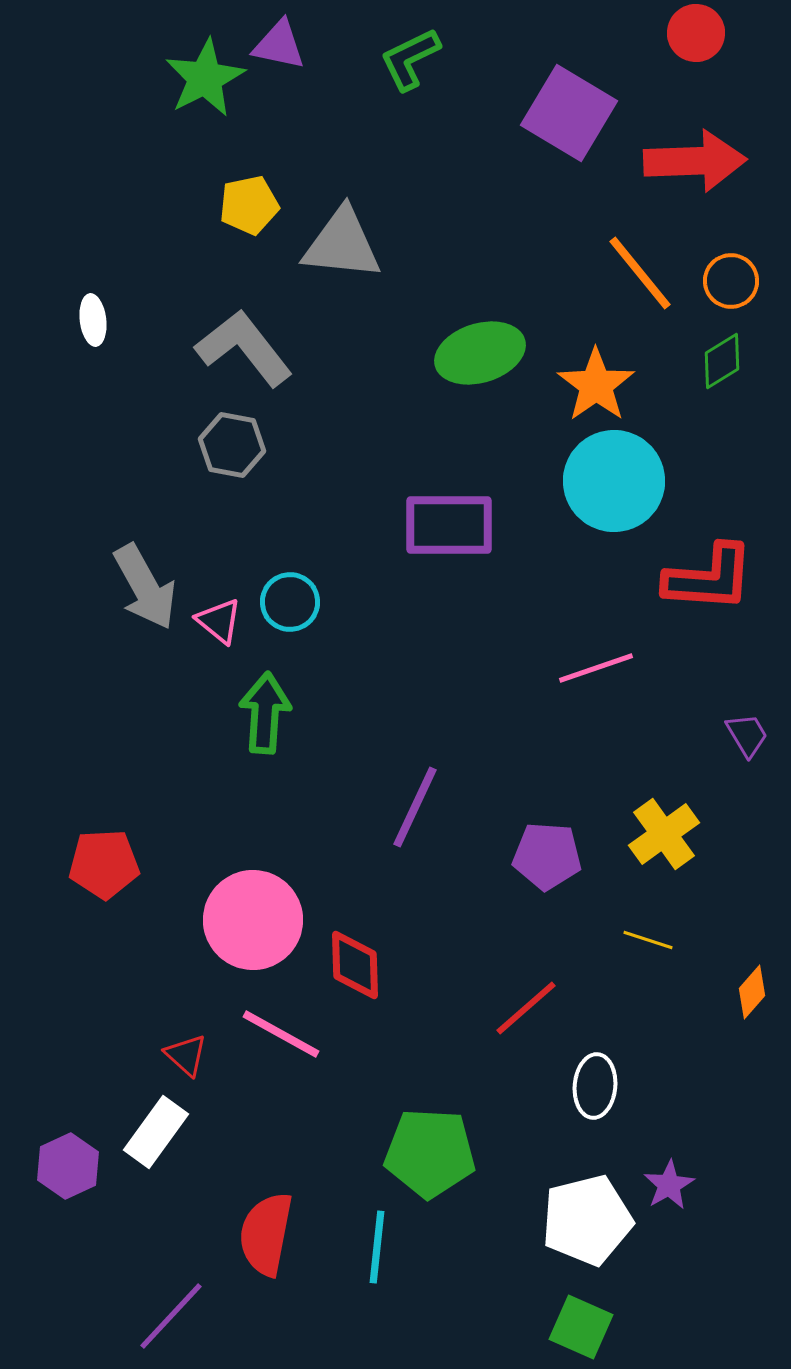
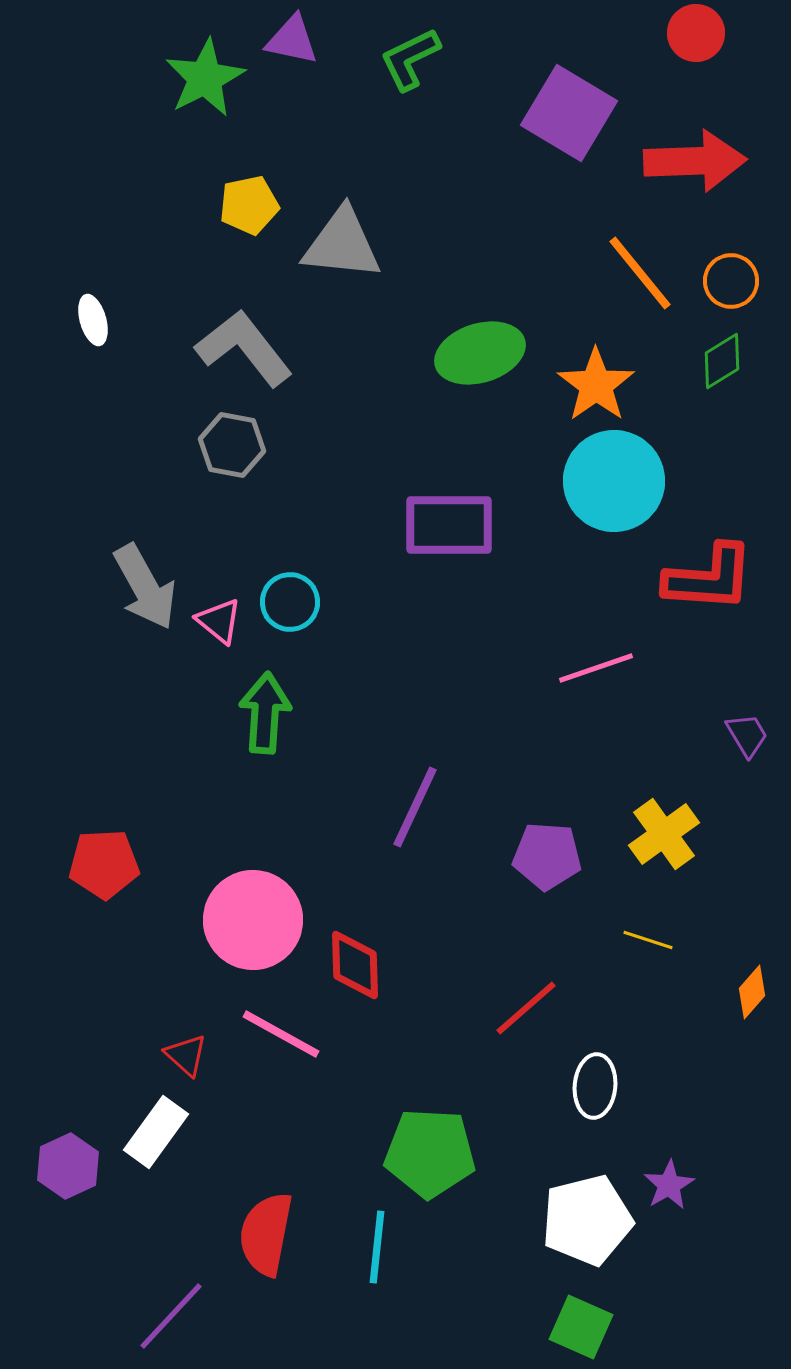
purple triangle at (279, 45): moved 13 px right, 5 px up
white ellipse at (93, 320): rotated 9 degrees counterclockwise
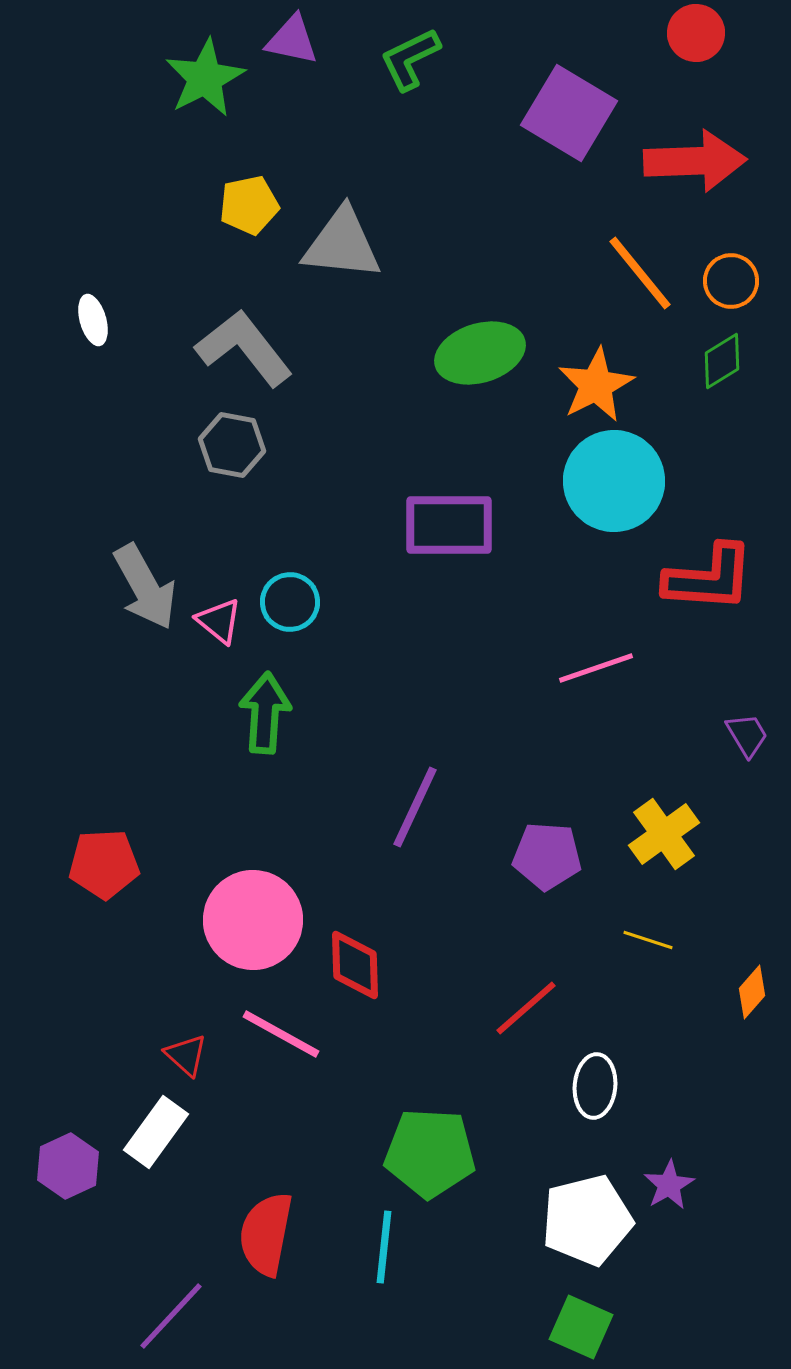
orange star at (596, 385): rotated 8 degrees clockwise
cyan line at (377, 1247): moved 7 px right
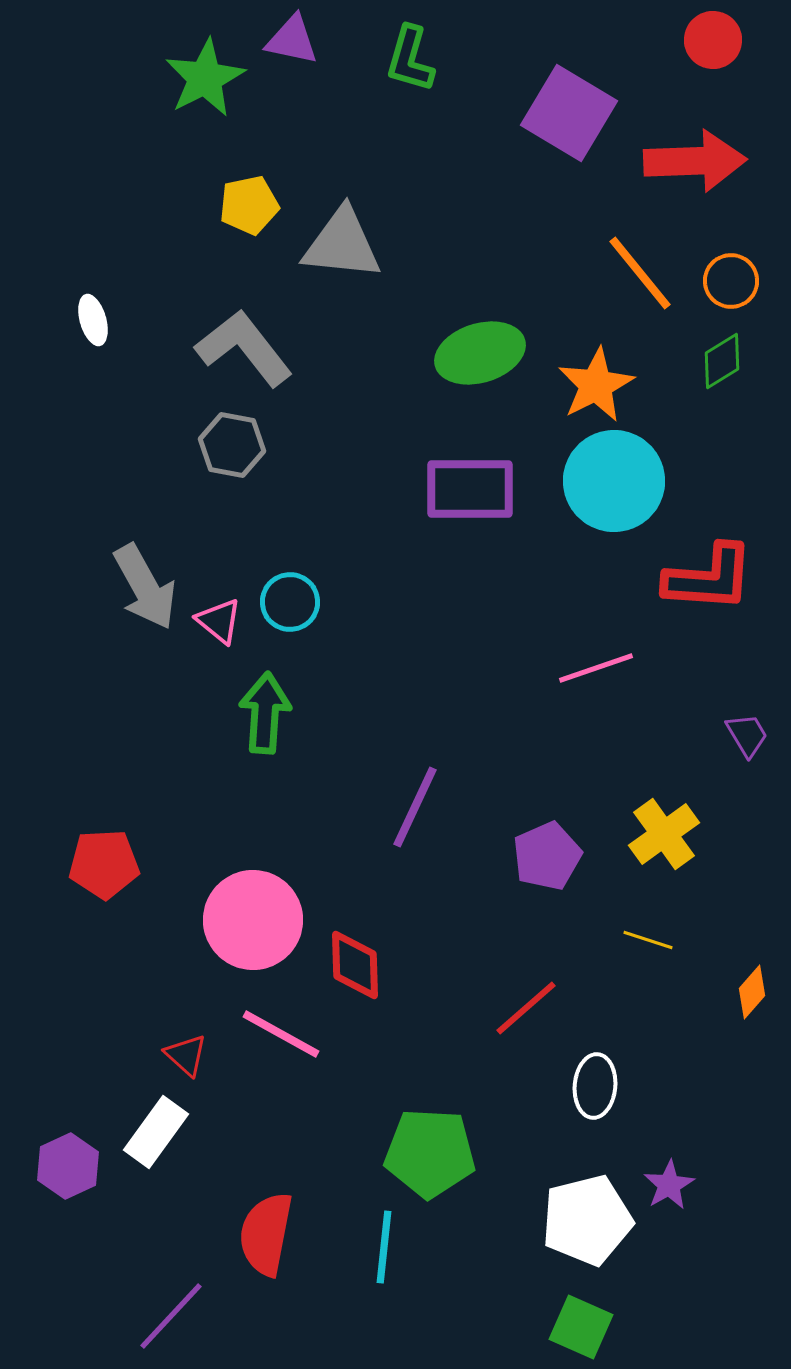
red circle at (696, 33): moved 17 px right, 7 px down
green L-shape at (410, 59): rotated 48 degrees counterclockwise
purple rectangle at (449, 525): moved 21 px right, 36 px up
purple pentagon at (547, 856): rotated 28 degrees counterclockwise
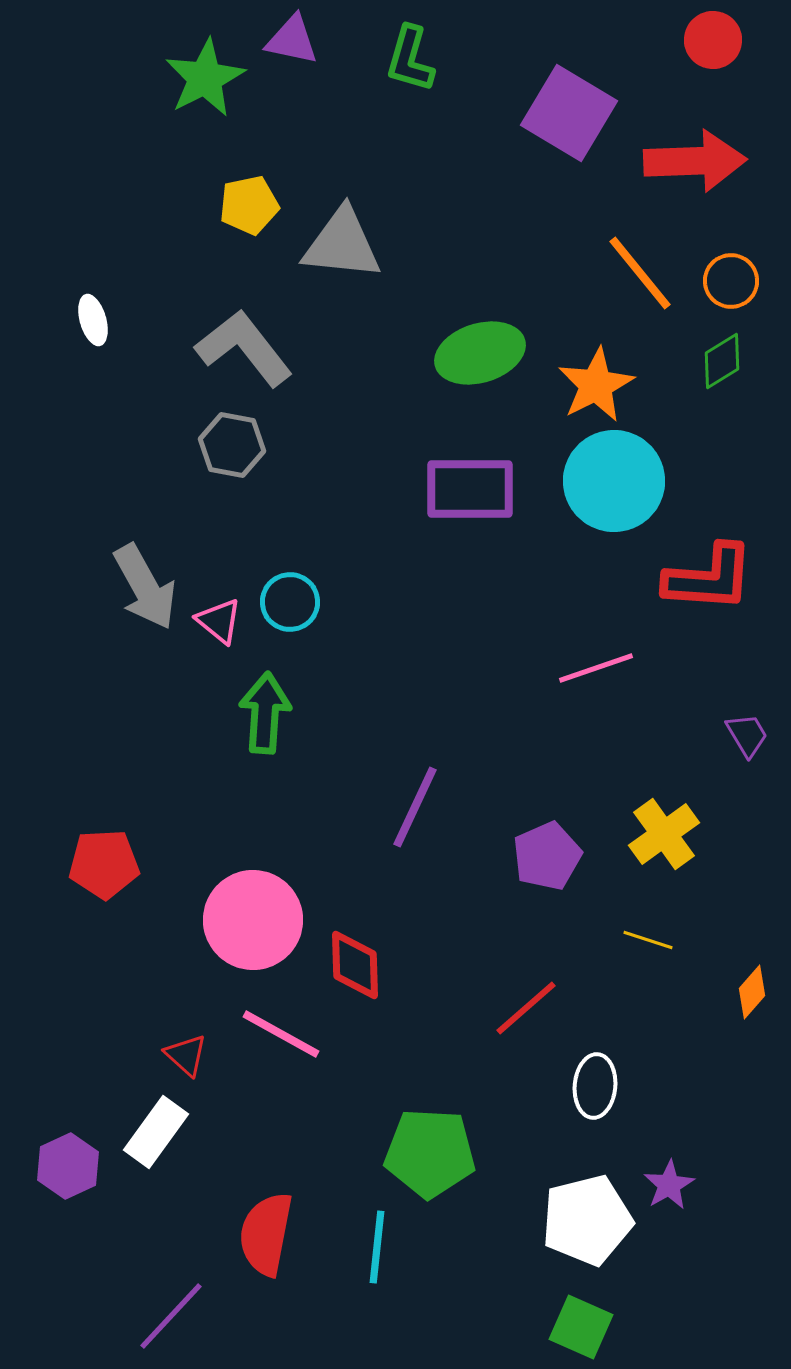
cyan line at (384, 1247): moved 7 px left
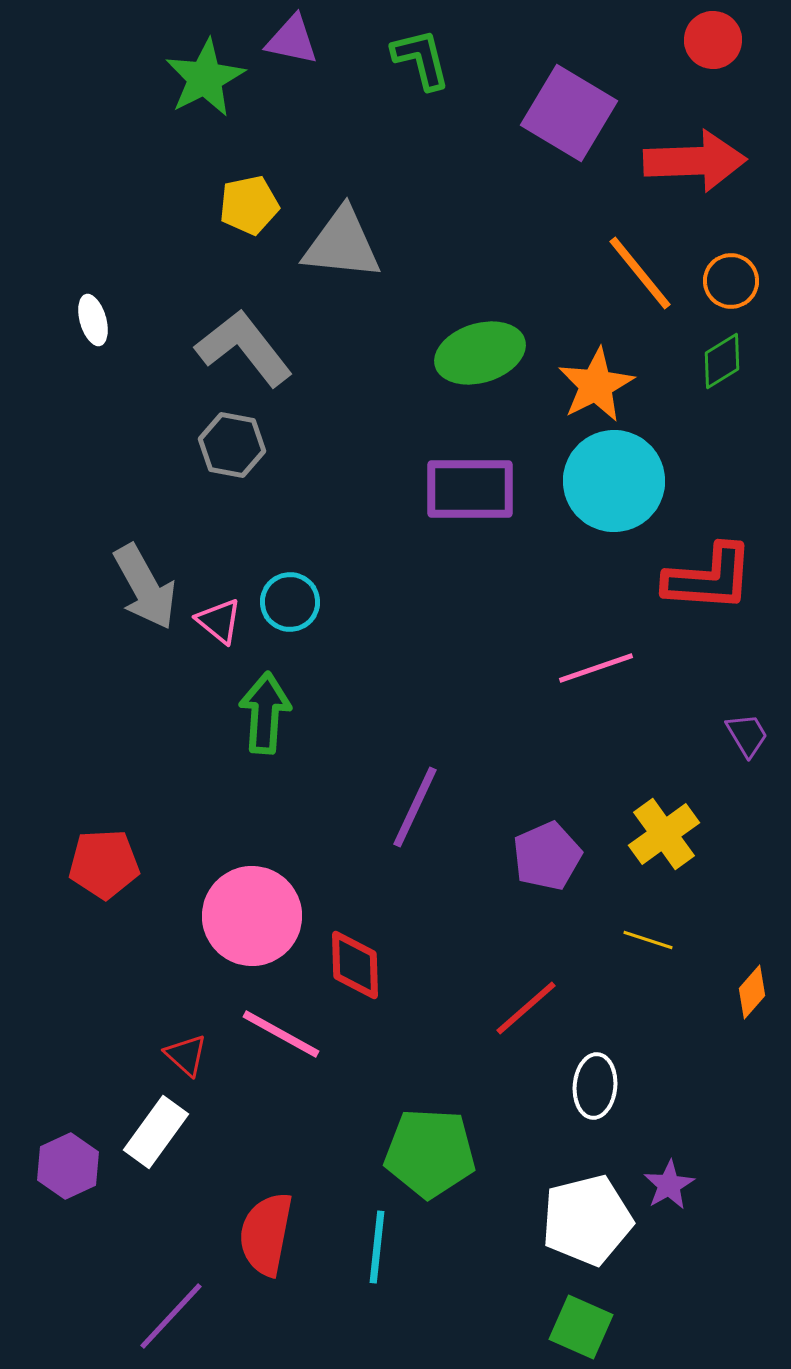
green L-shape at (410, 59): moved 11 px right; rotated 150 degrees clockwise
pink circle at (253, 920): moved 1 px left, 4 px up
